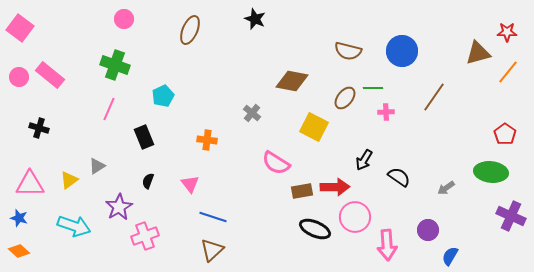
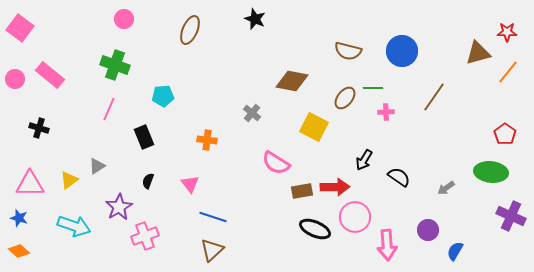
pink circle at (19, 77): moved 4 px left, 2 px down
cyan pentagon at (163, 96): rotated 20 degrees clockwise
blue semicircle at (450, 256): moved 5 px right, 5 px up
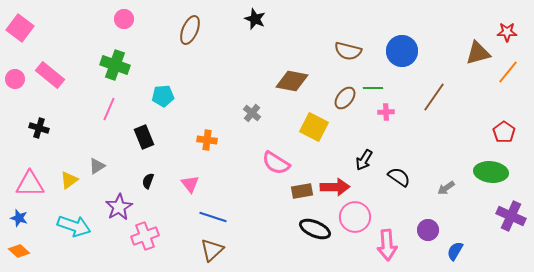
red pentagon at (505, 134): moved 1 px left, 2 px up
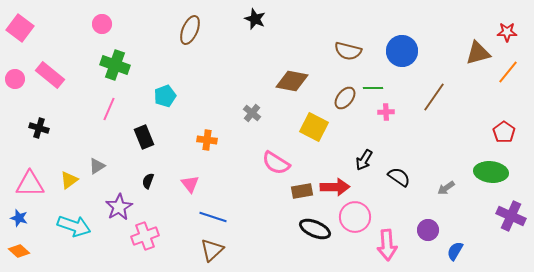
pink circle at (124, 19): moved 22 px left, 5 px down
cyan pentagon at (163, 96): moved 2 px right; rotated 15 degrees counterclockwise
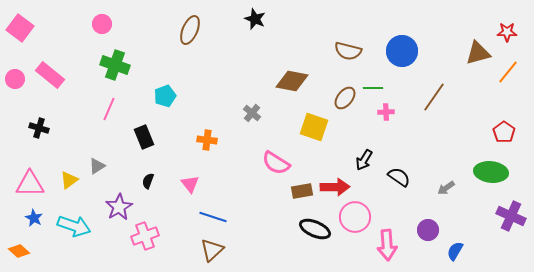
yellow square at (314, 127): rotated 8 degrees counterclockwise
blue star at (19, 218): moved 15 px right; rotated 12 degrees clockwise
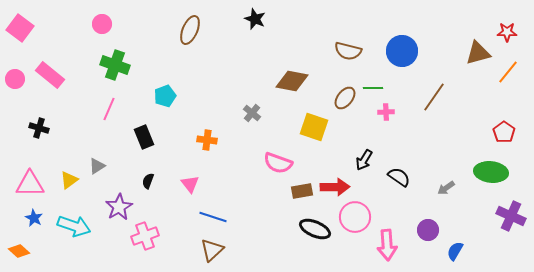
pink semicircle at (276, 163): moved 2 px right; rotated 12 degrees counterclockwise
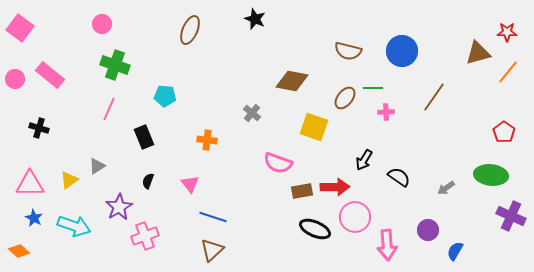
cyan pentagon at (165, 96): rotated 25 degrees clockwise
green ellipse at (491, 172): moved 3 px down
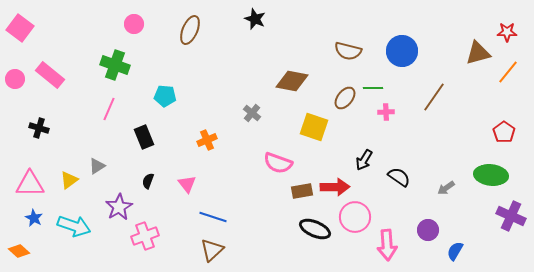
pink circle at (102, 24): moved 32 px right
orange cross at (207, 140): rotated 30 degrees counterclockwise
pink triangle at (190, 184): moved 3 px left
